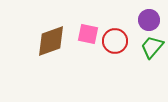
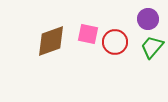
purple circle: moved 1 px left, 1 px up
red circle: moved 1 px down
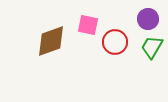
pink square: moved 9 px up
green trapezoid: rotated 10 degrees counterclockwise
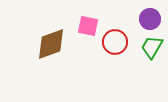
purple circle: moved 2 px right
pink square: moved 1 px down
brown diamond: moved 3 px down
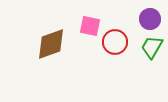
pink square: moved 2 px right
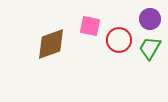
red circle: moved 4 px right, 2 px up
green trapezoid: moved 2 px left, 1 px down
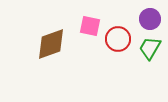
red circle: moved 1 px left, 1 px up
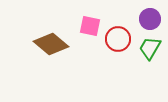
brown diamond: rotated 60 degrees clockwise
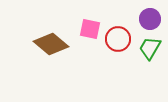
pink square: moved 3 px down
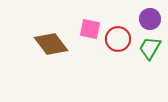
brown diamond: rotated 12 degrees clockwise
